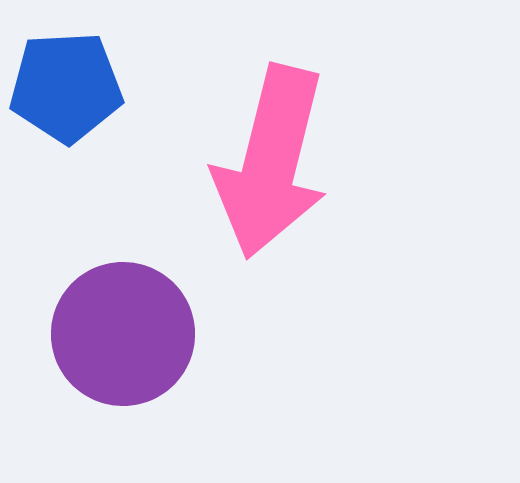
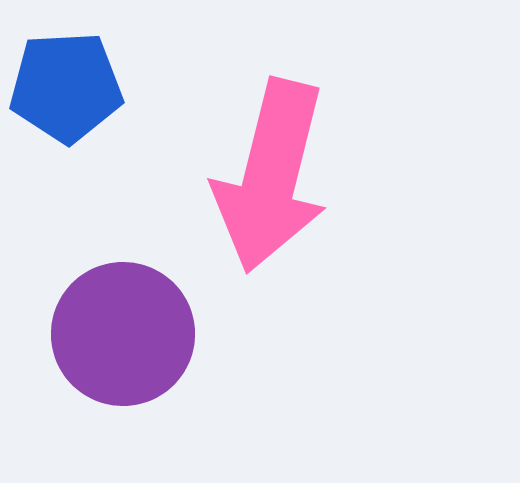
pink arrow: moved 14 px down
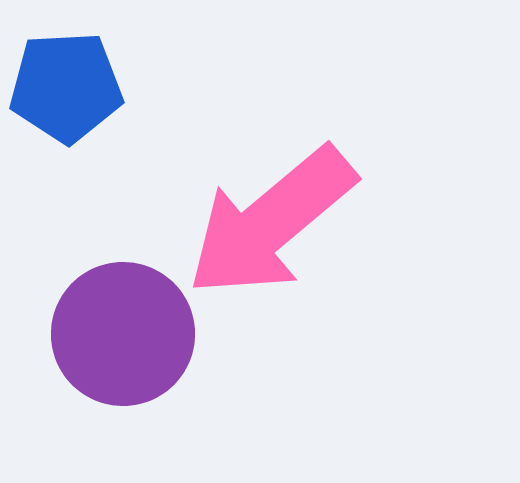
pink arrow: moved 46 px down; rotated 36 degrees clockwise
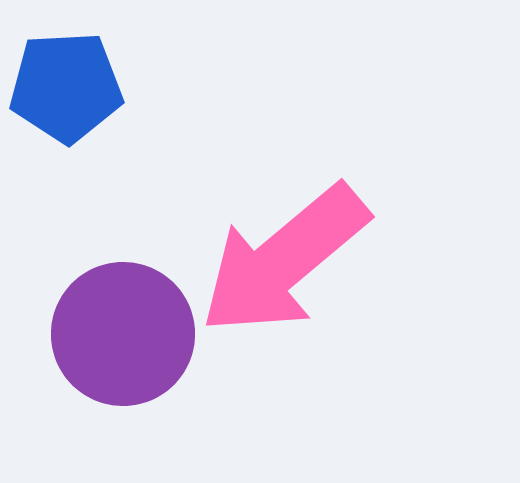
pink arrow: moved 13 px right, 38 px down
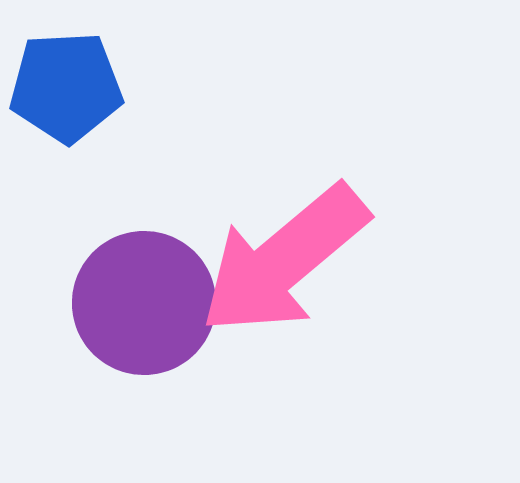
purple circle: moved 21 px right, 31 px up
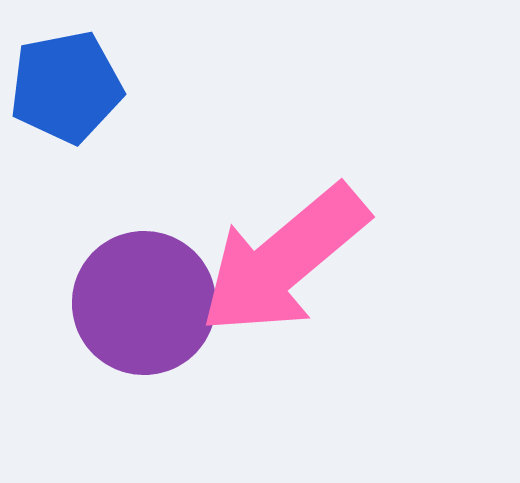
blue pentagon: rotated 8 degrees counterclockwise
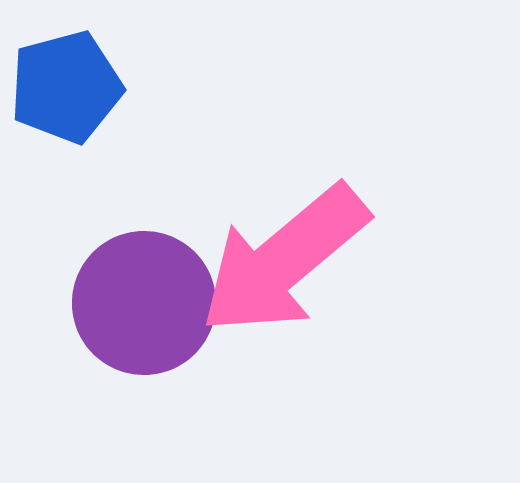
blue pentagon: rotated 4 degrees counterclockwise
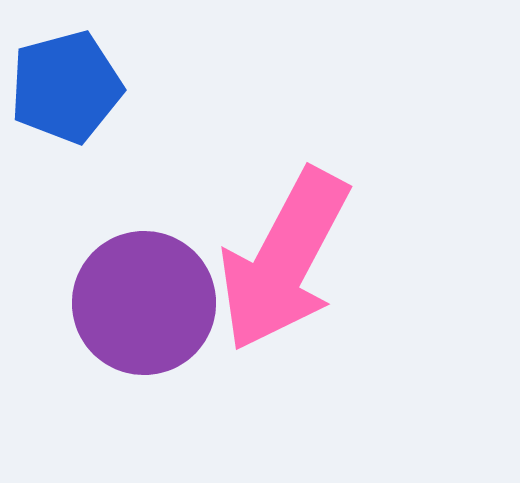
pink arrow: rotated 22 degrees counterclockwise
